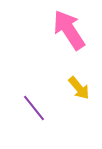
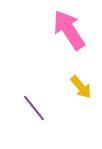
yellow arrow: moved 2 px right, 1 px up
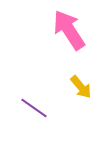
purple line: rotated 16 degrees counterclockwise
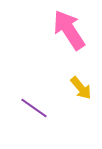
yellow arrow: moved 1 px down
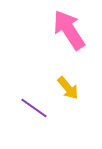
yellow arrow: moved 13 px left
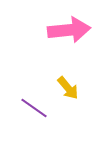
pink arrow: rotated 117 degrees clockwise
